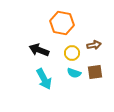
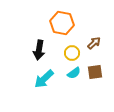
brown arrow: moved 2 px up; rotated 32 degrees counterclockwise
black arrow: rotated 102 degrees counterclockwise
cyan semicircle: rotated 56 degrees counterclockwise
cyan arrow: rotated 75 degrees clockwise
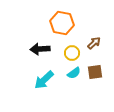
black arrow: moved 1 px right, 1 px up; rotated 78 degrees clockwise
cyan arrow: moved 1 px down
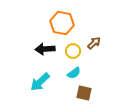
black arrow: moved 5 px right
yellow circle: moved 1 px right, 2 px up
brown square: moved 11 px left, 21 px down; rotated 21 degrees clockwise
cyan arrow: moved 4 px left, 2 px down
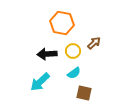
black arrow: moved 2 px right, 5 px down
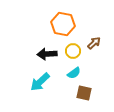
orange hexagon: moved 1 px right, 1 px down
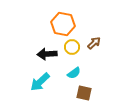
yellow circle: moved 1 px left, 4 px up
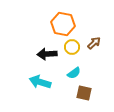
cyan arrow: rotated 60 degrees clockwise
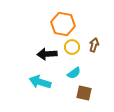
brown arrow: moved 2 px down; rotated 32 degrees counterclockwise
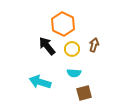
orange hexagon: rotated 15 degrees clockwise
yellow circle: moved 2 px down
black arrow: moved 8 px up; rotated 54 degrees clockwise
cyan semicircle: rotated 40 degrees clockwise
brown square: rotated 28 degrees counterclockwise
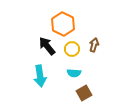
cyan arrow: moved 6 px up; rotated 115 degrees counterclockwise
brown square: rotated 14 degrees counterclockwise
